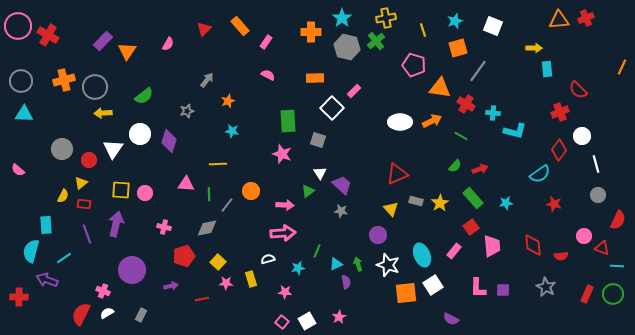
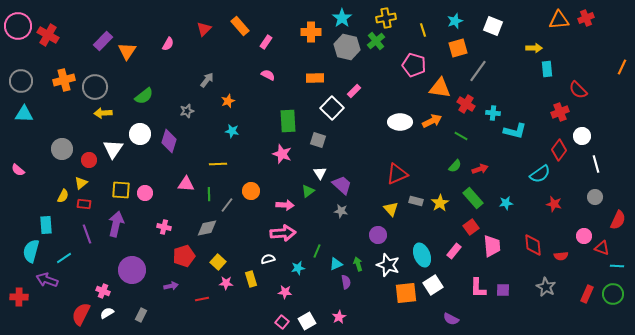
gray circle at (598, 195): moved 3 px left, 2 px down
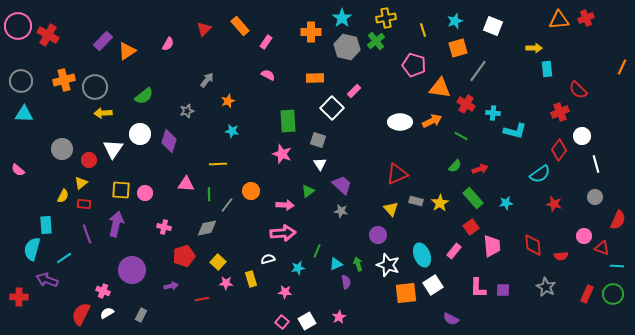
orange triangle at (127, 51): rotated 24 degrees clockwise
white triangle at (320, 173): moved 9 px up
cyan semicircle at (31, 251): moved 1 px right, 2 px up
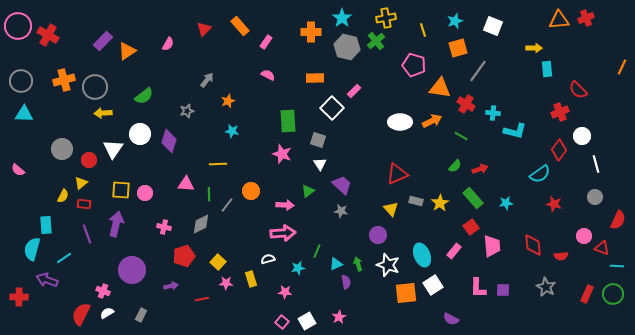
gray diamond at (207, 228): moved 6 px left, 4 px up; rotated 15 degrees counterclockwise
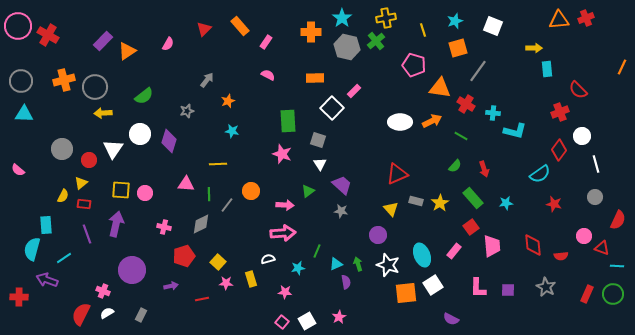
red arrow at (480, 169): moved 4 px right; rotated 91 degrees clockwise
purple square at (503, 290): moved 5 px right
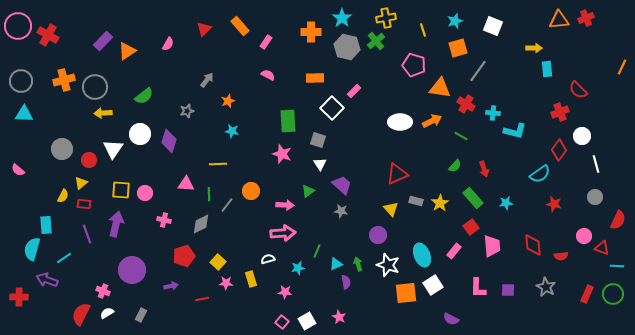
pink cross at (164, 227): moved 7 px up
pink star at (339, 317): rotated 16 degrees counterclockwise
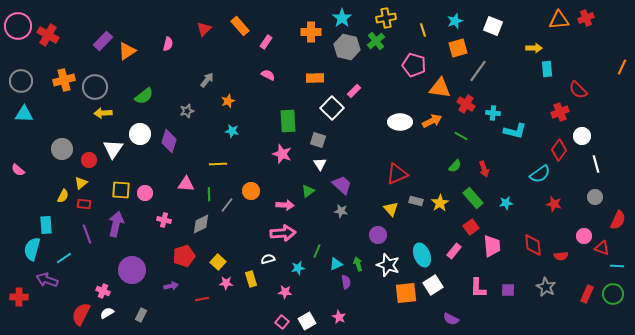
pink semicircle at (168, 44): rotated 16 degrees counterclockwise
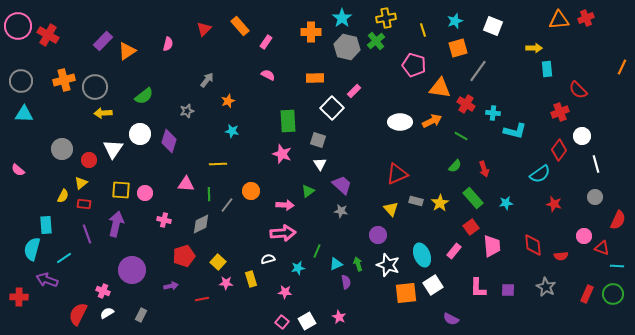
red semicircle at (81, 314): moved 3 px left
